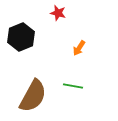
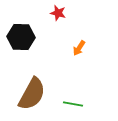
black hexagon: rotated 24 degrees clockwise
green line: moved 18 px down
brown semicircle: moved 1 px left, 2 px up
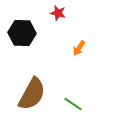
black hexagon: moved 1 px right, 4 px up
green line: rotated 24 degrees clockwise
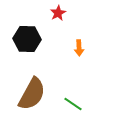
red star: rotated 28 degrees clockwise
black hexagon: moved 5 px right, 6 px down
orange arrow: rotated 35 degrees counterclockwise
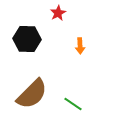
orange arrow: moved 1 px right, 2 px up
brown semicircle: rotated 16 degrees clockwise
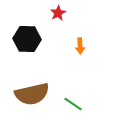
brown semicircle: rotated 32 degrees clockwise
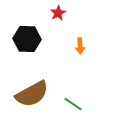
brown semicircle: rotated 16 degrees counterclockwise
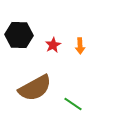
red star: moved 5 px left, 32 px down
black hexagon: moved 8 px left, 4 px up
brown semicircle: moved 3 px right, 6 px up
